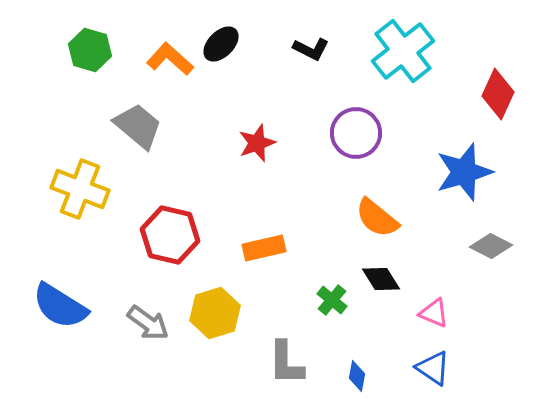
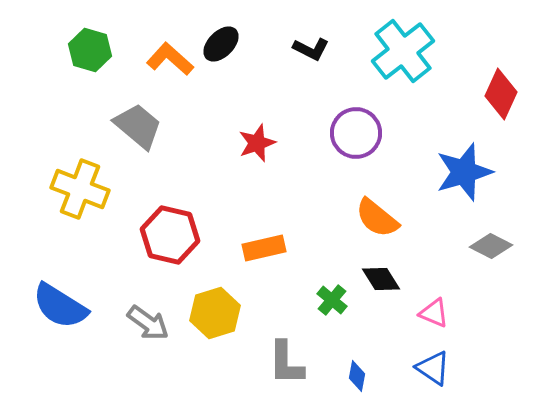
red diamond: moved 3 px right
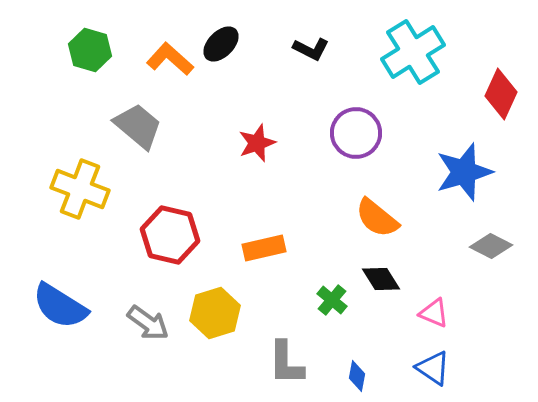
cyan cross: moved 10 px right, 1 px down; rotated 6 degrees clockwise
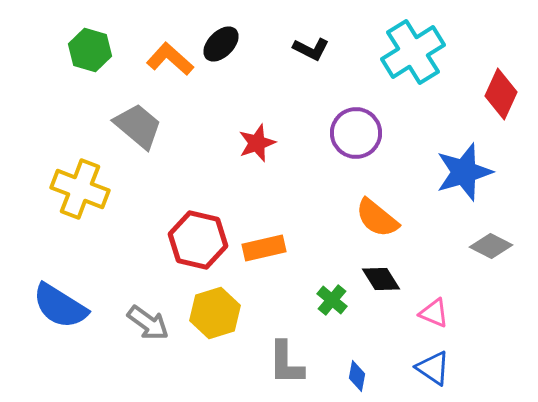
red hexagon: moved 28 px right, 5 px down
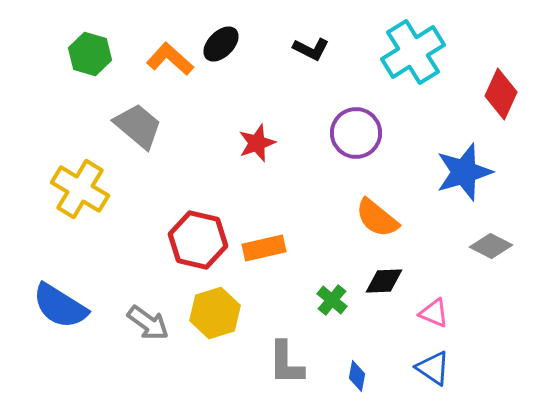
green hexagon: moved 4 px down
yellow cross: rotated 10 degrees clockwise
black diamond: moved 3 px right, 2 px down; rotated 60 degrees counterclockwise
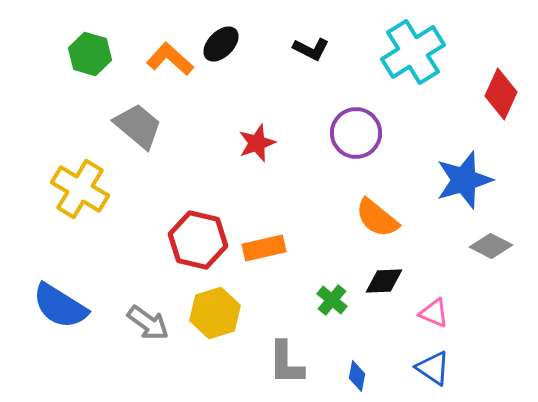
blue star: moved 8 px down
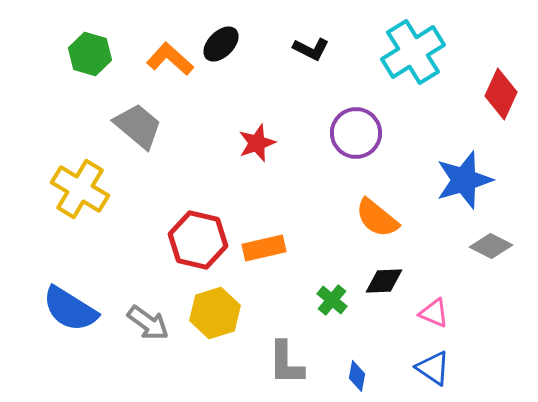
blue semicircle: moved 10 px right, 3 px down
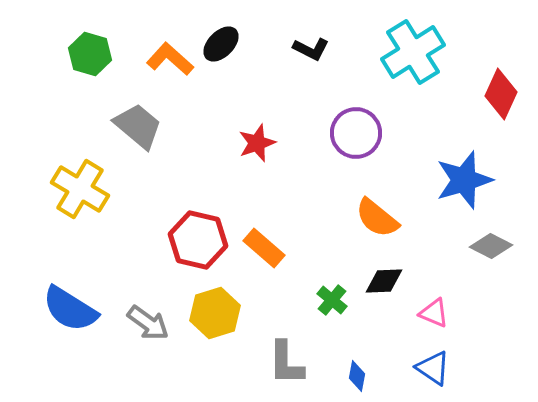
orange rectangle: rotated 54 degrees clockwise
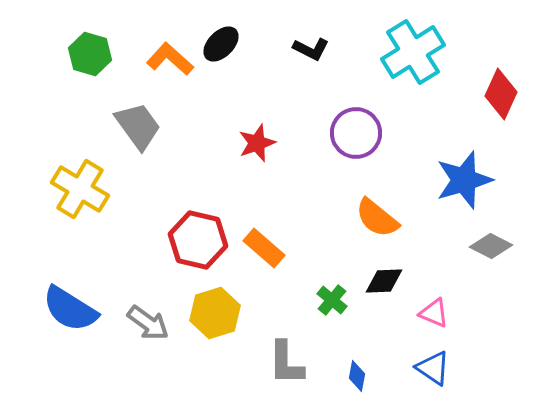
gray trapezoid: rotated 14 degrees clockwise
